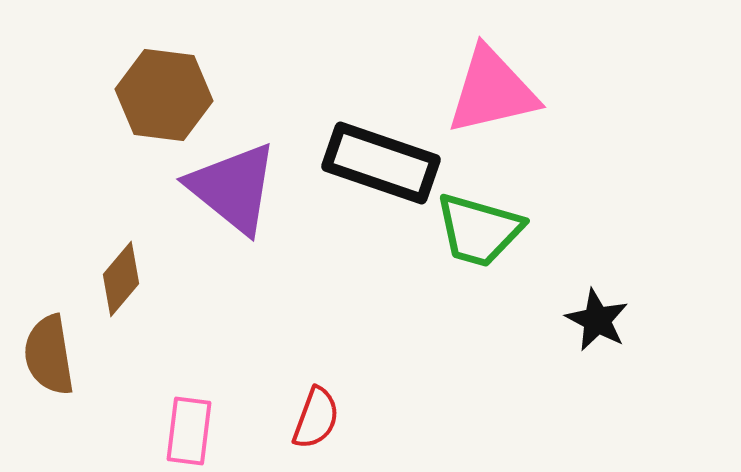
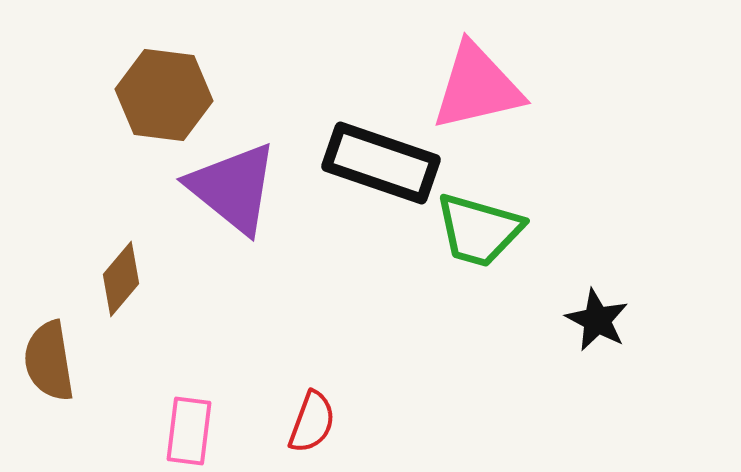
pink triangle: moved 15 px left, 4 px up
brown semicircle: moved 6 px down
red semicircle: moved 4 px left, 4 px down
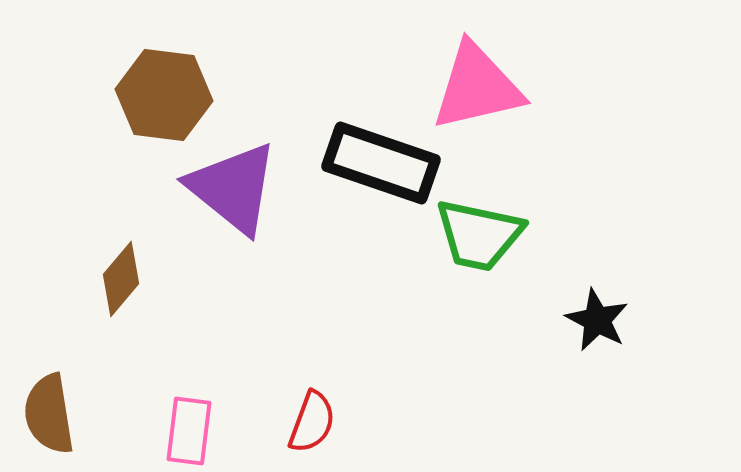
green trapezoid: moved 5 px down; rotated 4 degrees counterclockwise
brown semicircle: moved 53 px down
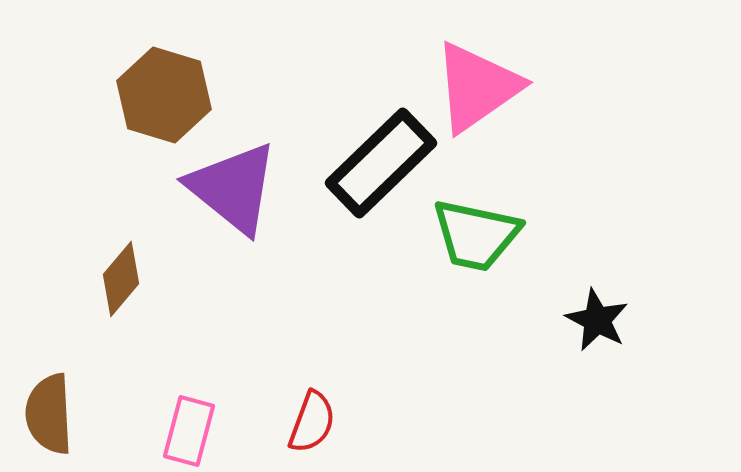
pink triangle: rotated 22 degrees counterclockwise
brown hexagon: rotated 10 degrees clockwise
black rectangle: rotated 63 degrees counterclockwise
green trapezoid: moved 3 px left
brown semicircle: rotated 6 degrees clockwise
pink rectangle: rotated 8 degrees clockwise
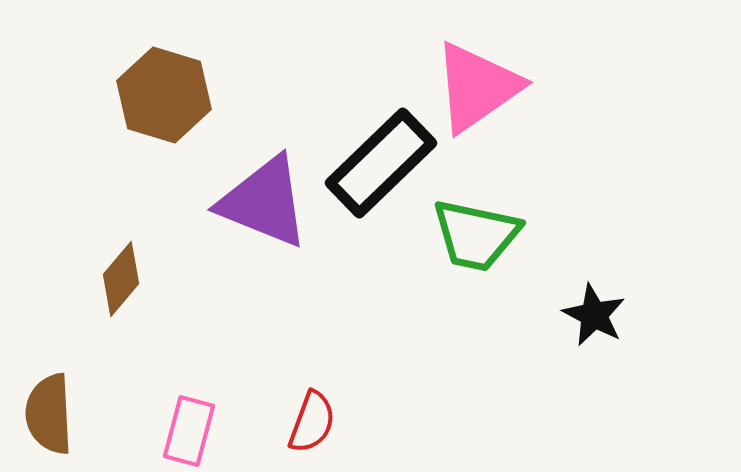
purple triangle: moved 31 px right, 14 px down; rotated 17 degrees counterclockwise
black star: moved 3 px left, 5 px up
